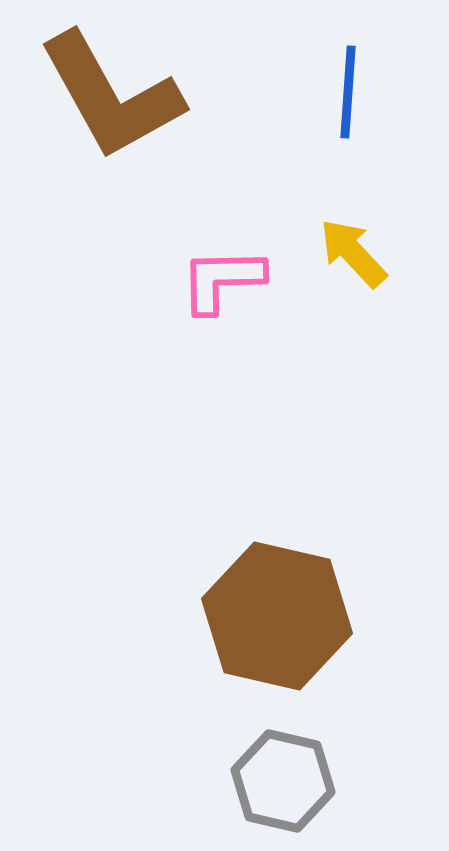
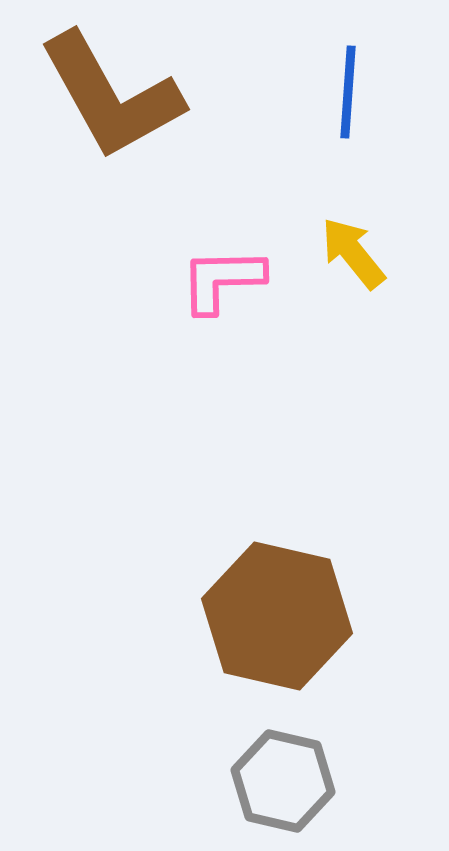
yellow arrow: rotated 4 degrees clockwise
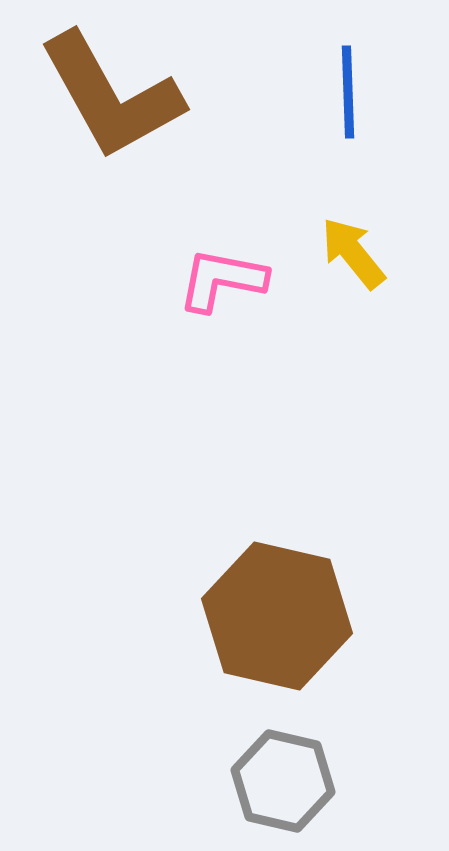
blue line: rotated 6 degrees counterclockwise
pink L-shape: rotated 12 degrees clockwise
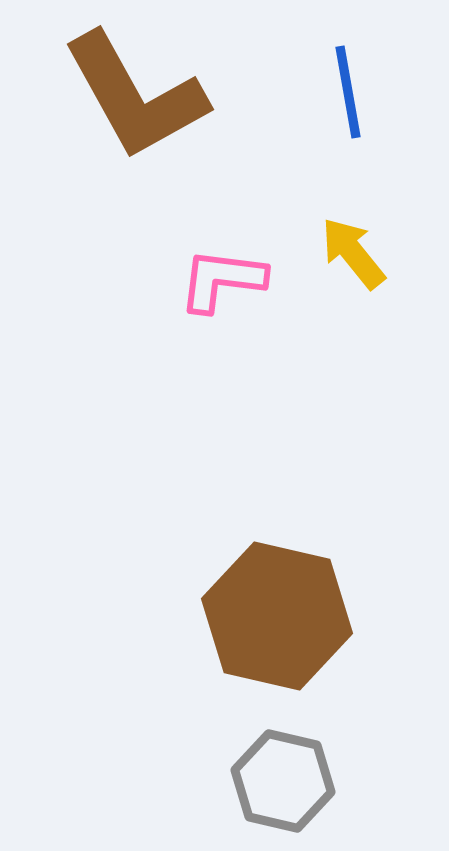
blue line: rotated 8 degrees counterclockwise
brown L-shape: moved 24 px right
pink L-shape: rotated 4 degrees counterclockwise
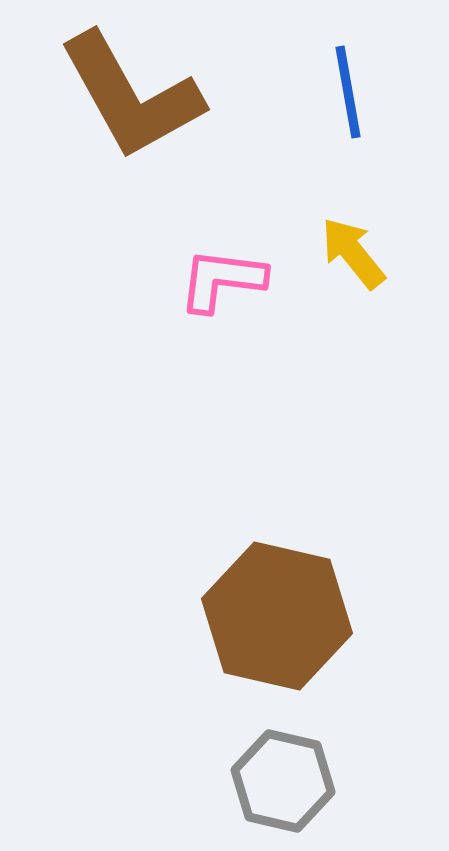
brown L-shape: moved 4 px left
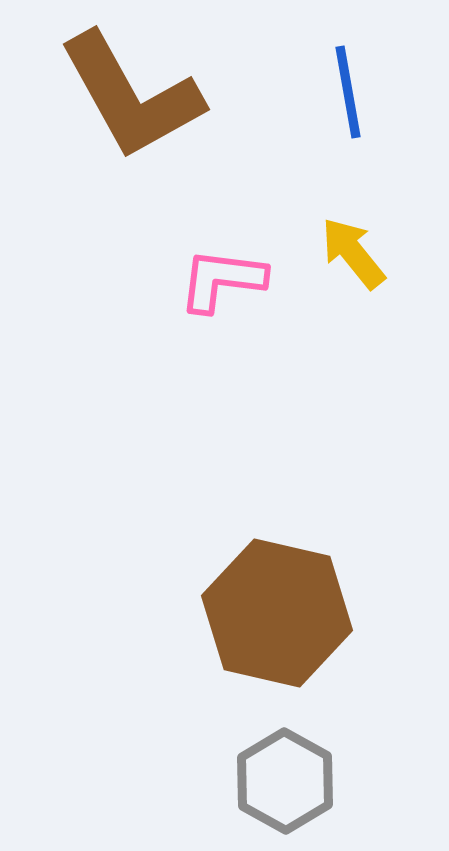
brown hexagon: moved 3 px up
gray hexagon: moved 2 px right; rotated 16 degrees clockwise
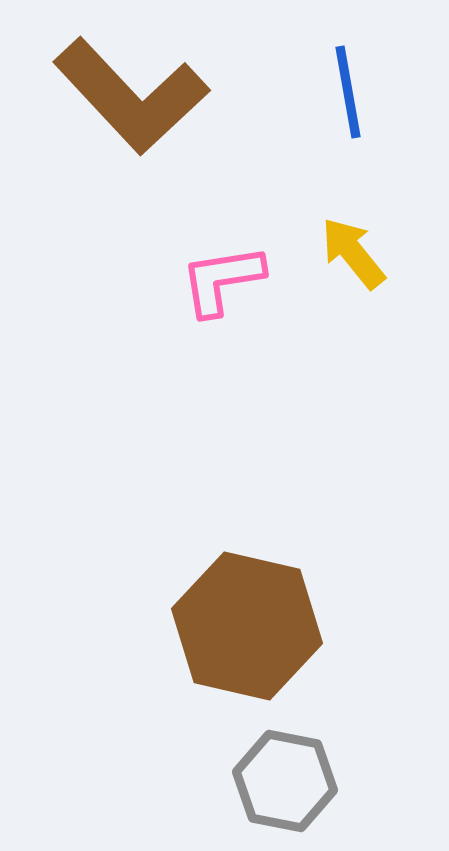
brown L-shape: rotated 14 degrees counterclockwise
pink L-shape: rotated 16 degrees counterclockwise
brown hexagon: moved 30 px left, 13 px down
gray hexagon: rotated 18 degrees counterclockwise
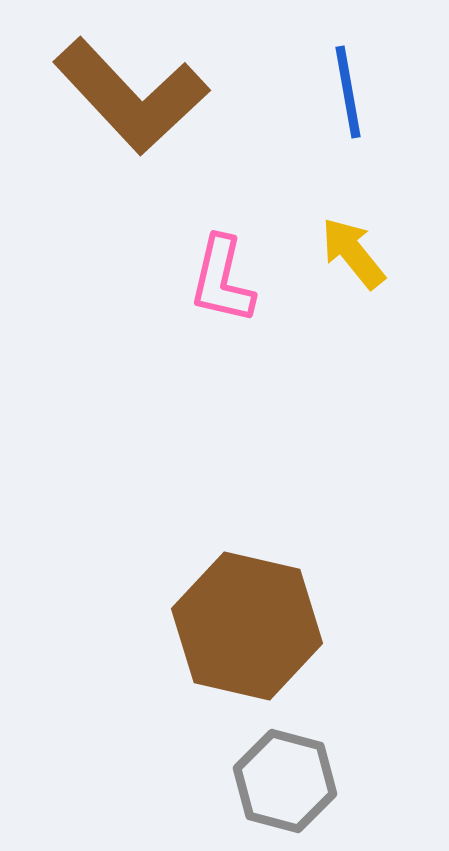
pink L-shape: rotated 68 degrees counterclockwise
gray hexagon: rotated 4 degrees clockwise
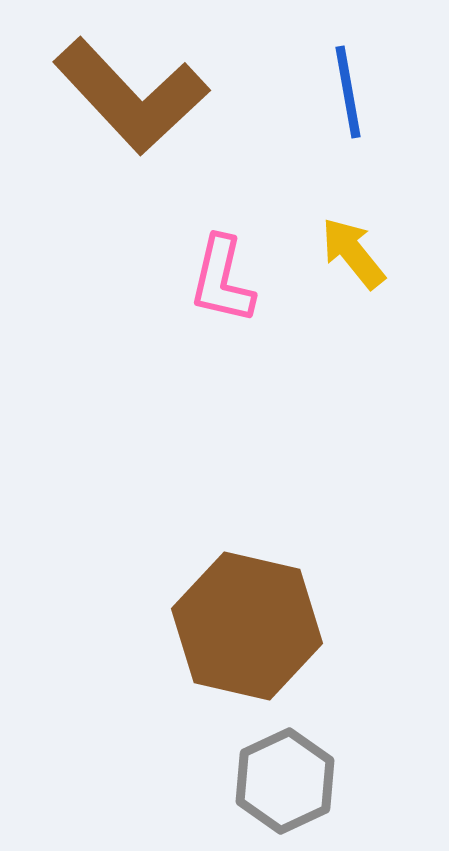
gray hexagon: rotated 20 degrees clockwise
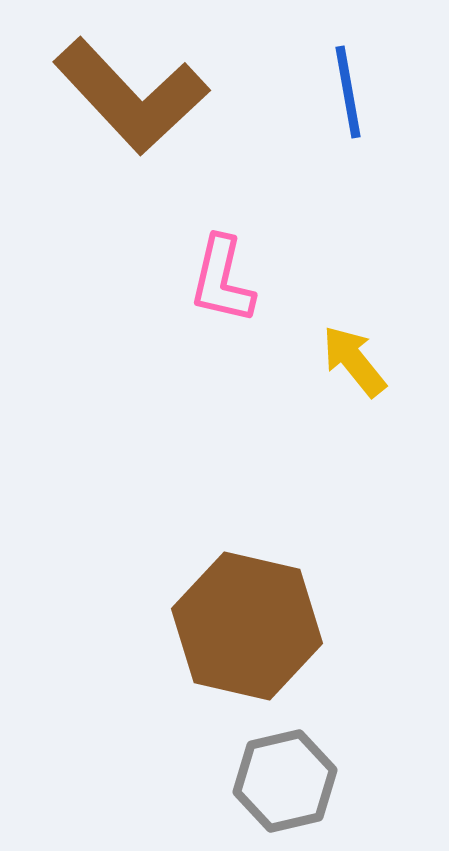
yellow arrow: moved 1 px right, 108 px down
gray hexagon: rotated 12 degrees clockwise
